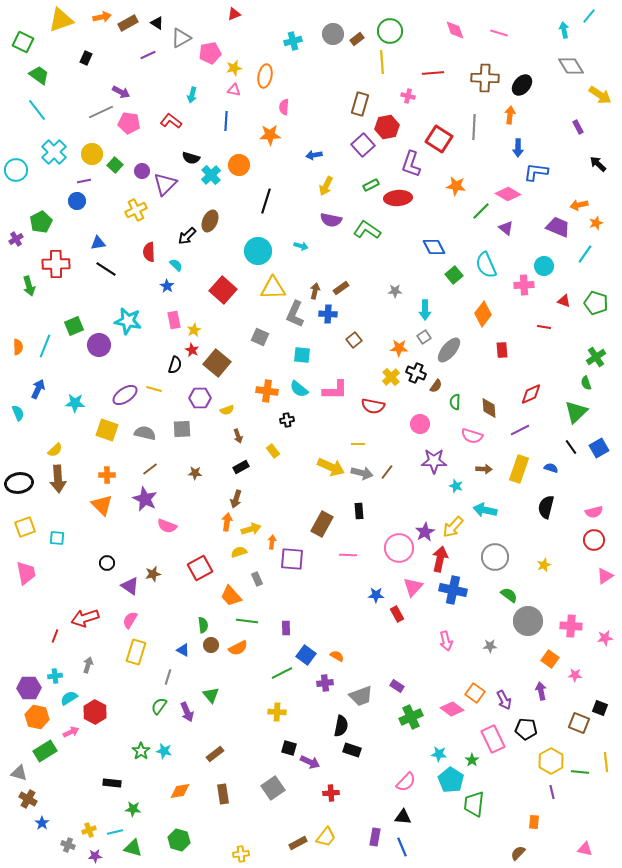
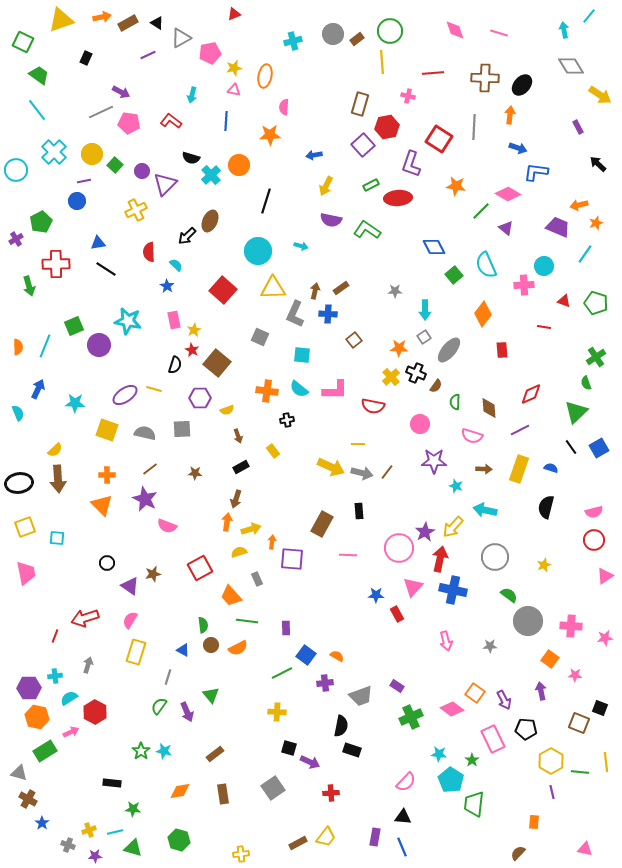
blue arrow at (518, 148): rotated 72 degrees counterclockwise
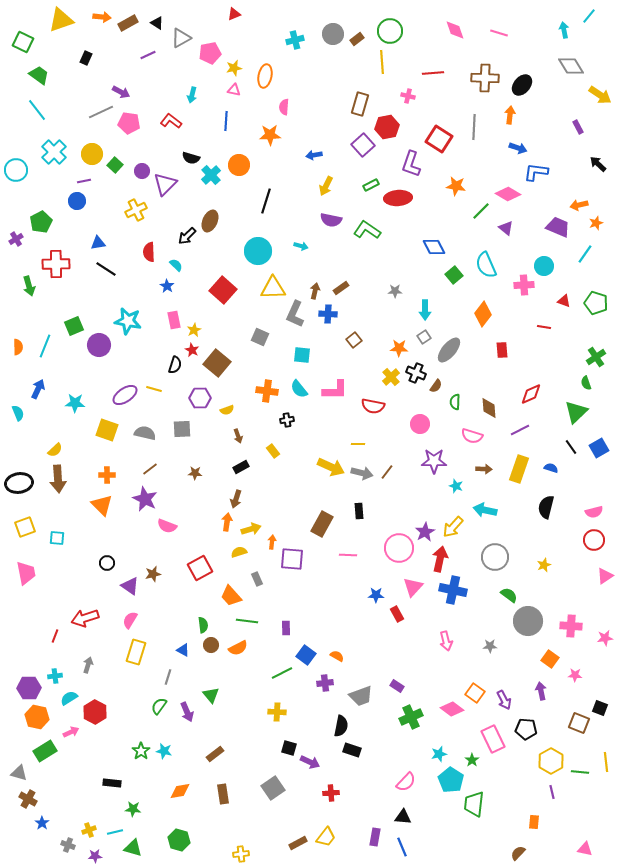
orange arrow at (102, 17): rotated 18 degrees clockwise
cyan cross at (293, 41): moved 2 px right, 1 px up
cyan semicircle at (299, 389): rotated 12 degrees clockwise
cyan star at (439, 754): rotated 21 degrees counterclockwise
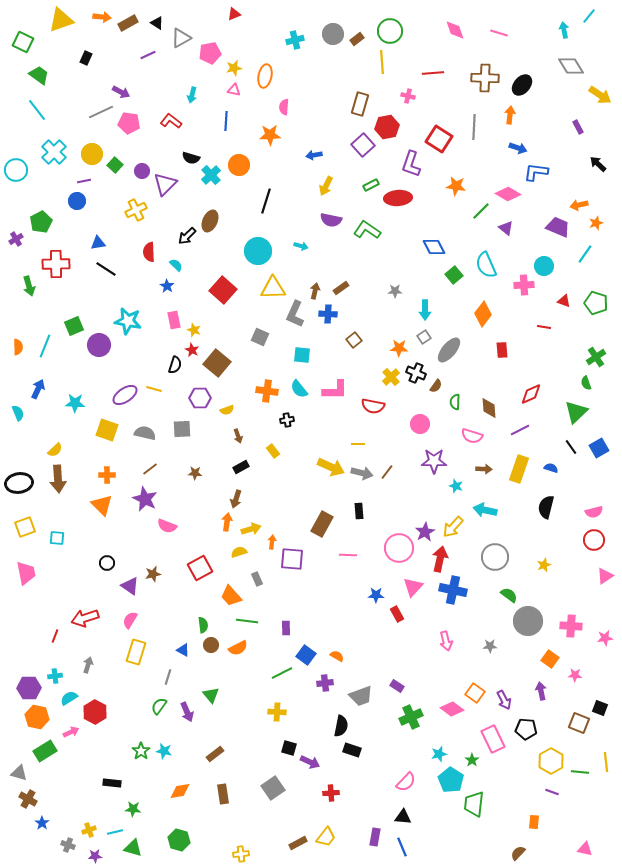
yellow star at (194, 330): rotated 24 degrees counterclockwise
purple line at (552, 792): rotated 56 degrees counterclockwise
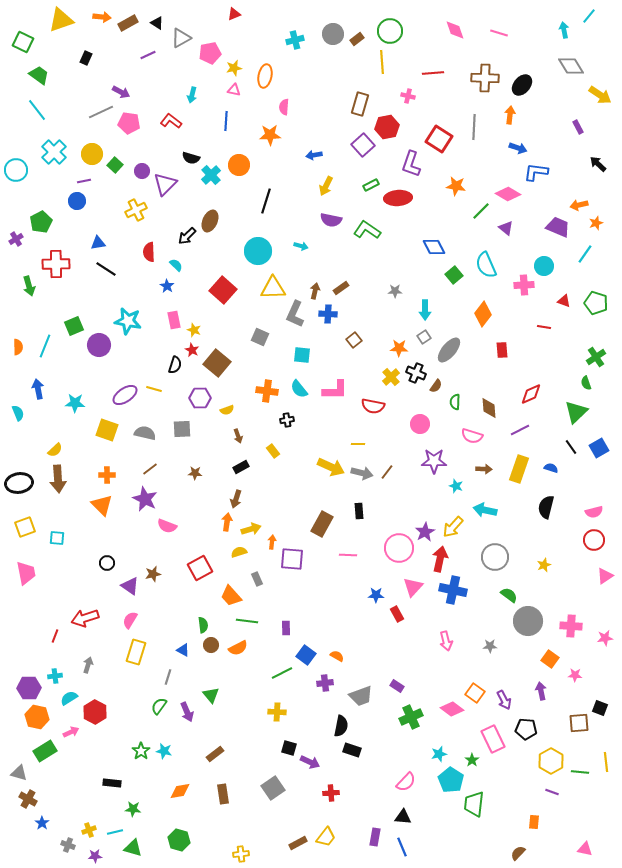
blue arrow at (38, 389): rotated 36 degrees counterclockwise
brown square at (579, 723): rotated 25 degrees counterclockwise
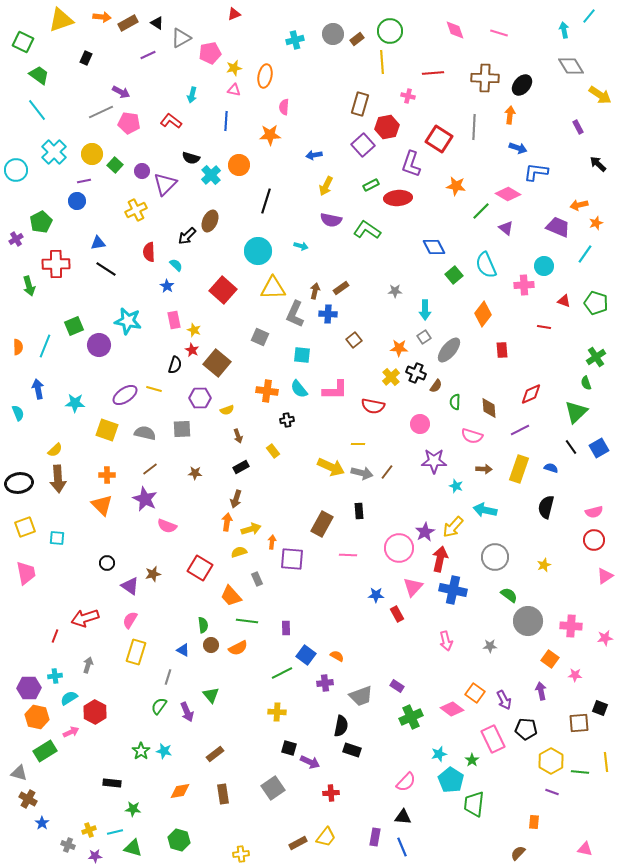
red square at (200, 568): rotated 30 degrees counterclockwise
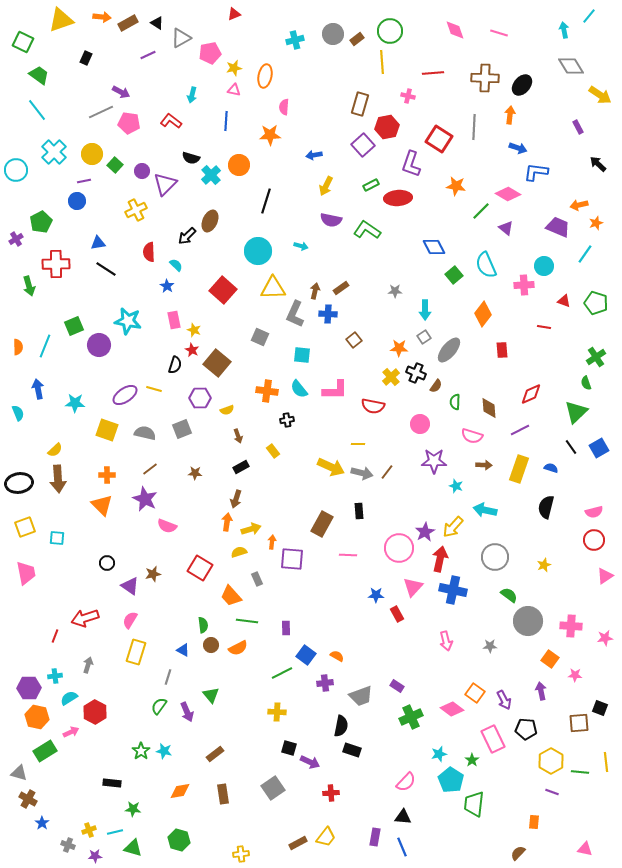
gray square at (182, 429): rotated 18 degrees counterclockwise
brown arrow at (484, 469): moved 4 px up
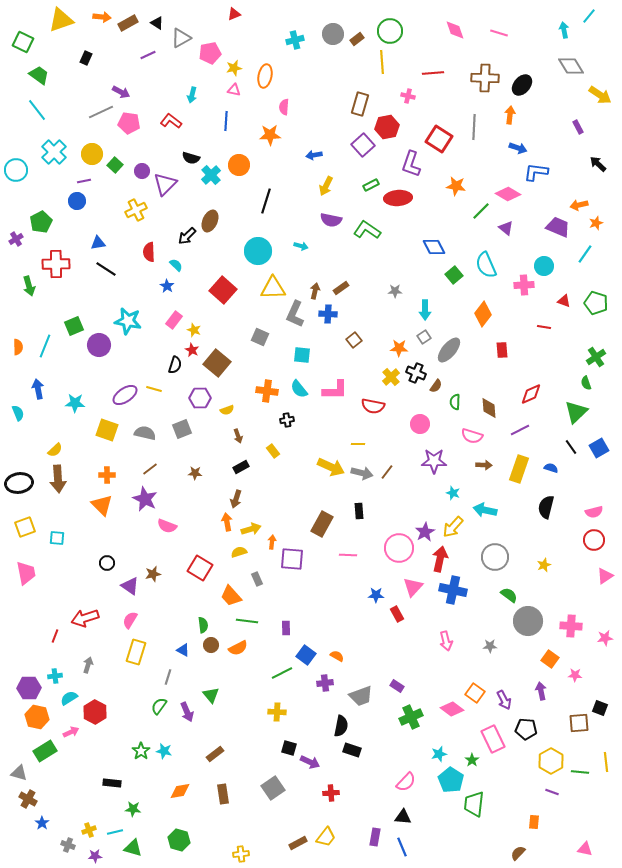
pink rectangle at (174, 320): rotated 48 degrees clockwise
cyan star at (456, 486): moved 3 px left, 7 px down
orange arrow at (227, 522): rotated 18 degrees counterclockwise
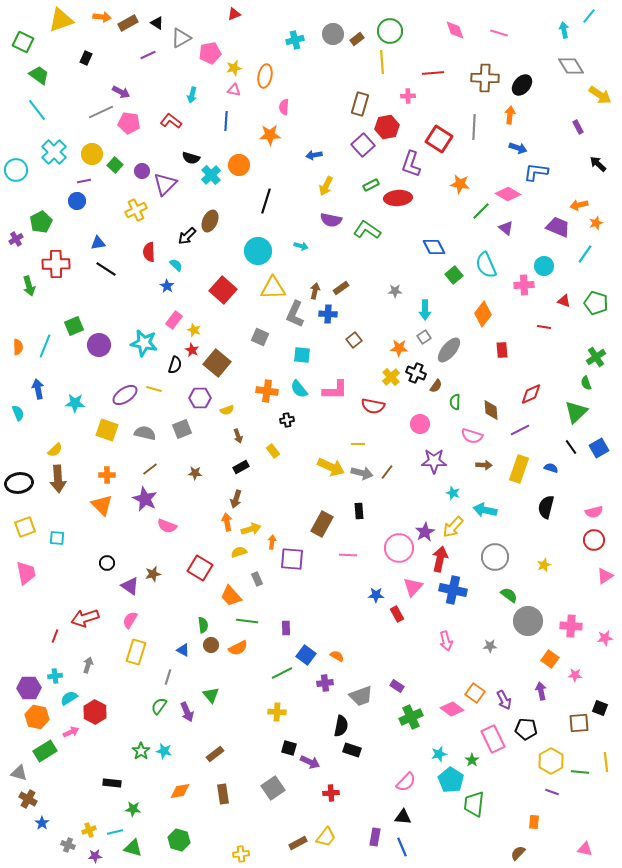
pink cross at (408, 96): rotated 16 degrees counterclockwise
orange star at (456, 186): moved 4 px right, 2 px up
cyan star at (128, 321): moved 16 px right, 22 px down
brown diamond at (489, 408): moved 2 px right, 2 px down
